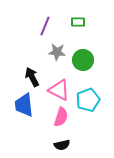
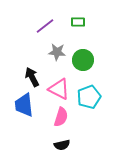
purple line: rotated 30 degrees clockwise
pink triangle: moved 1 px up
cyan pentagon: moved 1 px right, 3 px up
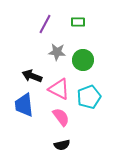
purple line: moved 2 px up; rotated 24 degrees counterclockwise
black arrow: moved 1 px up; rotated 42 degrees counterclockwise
pink semicircle: rotated 54 degrees counterclockwise
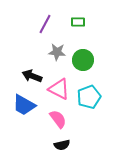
blue trapezoid: rotated 55 degrees counterclockwise
pink semicircle: moved 3 px left, 2 px down
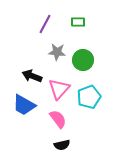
pink triangle: rotated 45 degrees clockwise
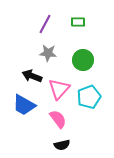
gray star: moved 9 px left, 1 px down
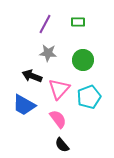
black semicircle: rotated 63 degrees clockwise
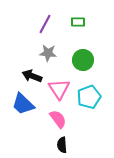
pink triangle: rotated 15 degrees counterclockwise
blue trapezoid: moved 1 px left, 1 px up; rotated 15 degrees clockwise
black semicircle: rotated 35 degrees clockwise
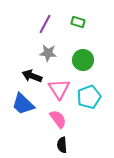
green rectangle: rotated 16 degrees clockwise
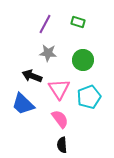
pink semicircle: moved 2 px right
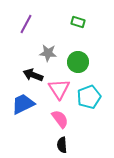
purple line: moved 19 px left
green circle: moved 5 px left, 2 px down
black arrow: moved 1 px right, 1 px up
blue trapezoid: rotated 110 degrees clockwise
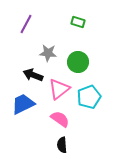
pink triangle: rotated 25 degrees clockwise
pink semicircle: rotated 18 degrees counterclockwise
